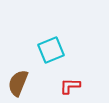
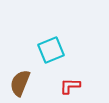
brown semicircle: moved 2 px right
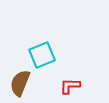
cyan square: moved 9 px left, 5 px down
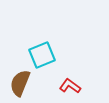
red L-shape: rotated 35 degrees clockwise
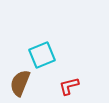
red L-shape: moved 1 px left; rotated 50 degrees counterclockwise
